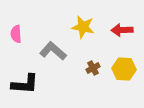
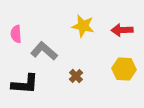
yellow star: moved 1 px up
gray L-shape: moved 9 px left
brown cross: moved 17 px left, 8 px down; rotated 16 degrees counterclockwise
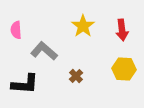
yellow star: rotated 25 degrees clockwise
red arrow: rotated 95 degrees counterclockwise
pink semicircle: moved 4 px up
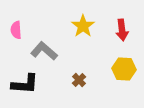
brown cross: moved 3 px right, 4 px down
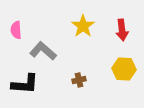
gray L-shape: moved 1 px left
brown cross: rotated 32 degrees clockwise
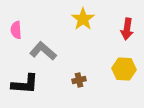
yellow star: moved 7 px up
red arrow: moved 5 px right, 1 px up; rotated 15 degrees clockwise
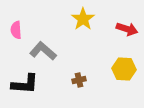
red arrow: rotated 80 degrees counterclockwise
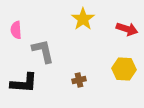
gray L-shape: rotated 36 degrees clockwise
black L-shape: moved 1 px left, 1 px up
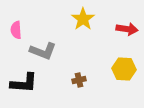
red arrow: rotated 10 degrees counterclockwise
gray L-shape: rotated 124 degrees clockwise
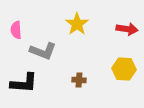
yellow star: moved 6 px left, 5 px down
brown cross: rotated 16 degrees clockwise
